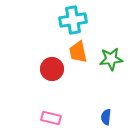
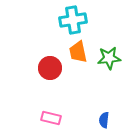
green star: moved 2 px left, 1 px up
red circle: moved 2 px left, 1 px up
blue semicircle: moved 2 px left, 3 px down
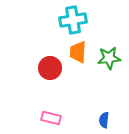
orange trapezoid: rotated 15 degrees clockwise
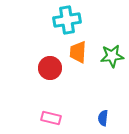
cyan cross: moved 6 px left
green star: moved 3 px right, 2 px up
blue semicircle: moved 1 px left, 2 px up
